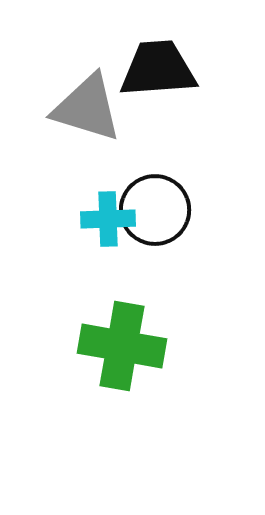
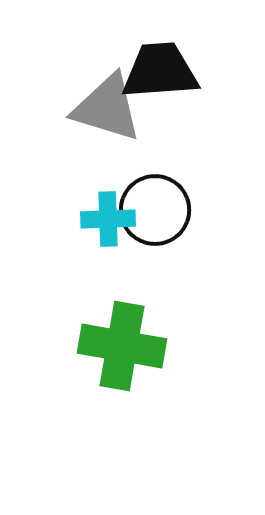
black trapezoid: moved 2 px right, 2 px down
gray triangle: moved 20 px right
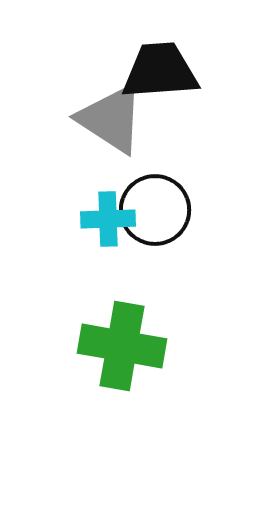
gray triangle: moved 4 px right, 11 px down; rotated 16 degrees clockwise
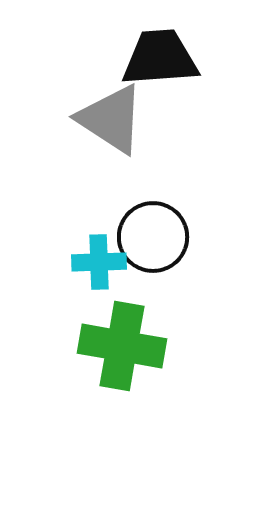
black trapezoid: moved 13 px up
black circle: moved 2 px left, 27 px down
cyan cross: moved 9 px left, 43 px down
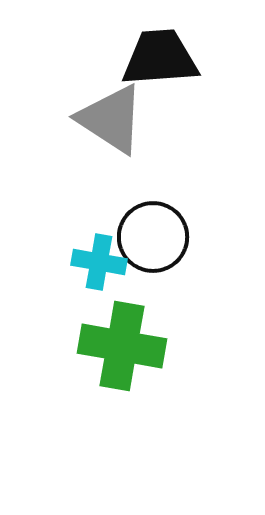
cyan cross: rotated 12 degrees clockwise
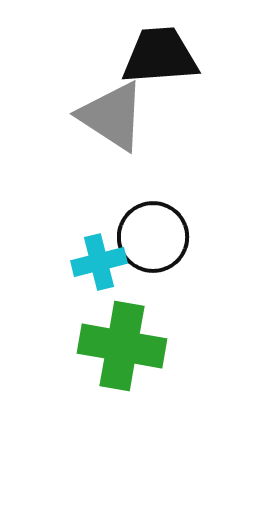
black trapezoid: moved 2 px up
gray triangle: moved 1 px right, 3 px up
cyan cross: rotated 24 degrees counterclockwise
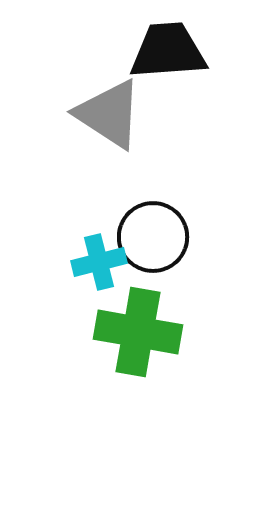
black trapezoid: moved 8 px right, 5 px up
gray triangle: moved 3 px left, 2 px up
green cross: moved 16 px right, 14 px up
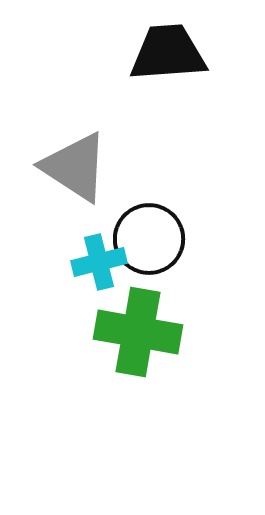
black trapezoid: moved 2 px down
gray triangle: moved 34 px left, 53 px down
black circle: moved 4 px left, 2 px down
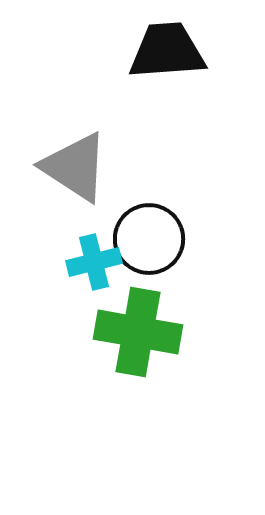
black trapezoid: moved 1 px left, 2 px up
cyan cross: moved 5 px left
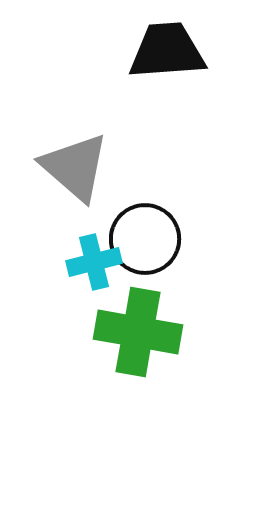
gray triangle: rotated 8 degrees clockwise
black circle: moved 4 px left
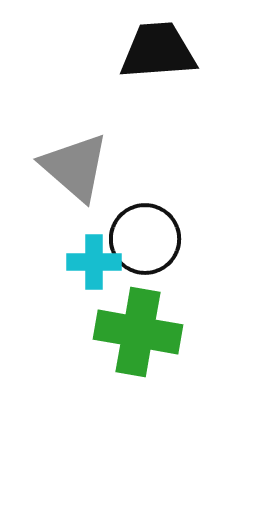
black trapezoid: moved 9 px left
cyan cross: rotated 14 degrees clockwise
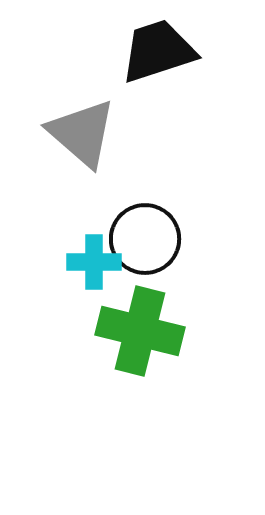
black trapezoid: rotated 14 degrees counterclockwise
gray triangle: moved 7 px right, 34 px up
green cross: moved 2 px right, 1 px up; rotated 4 degrees clockwise
